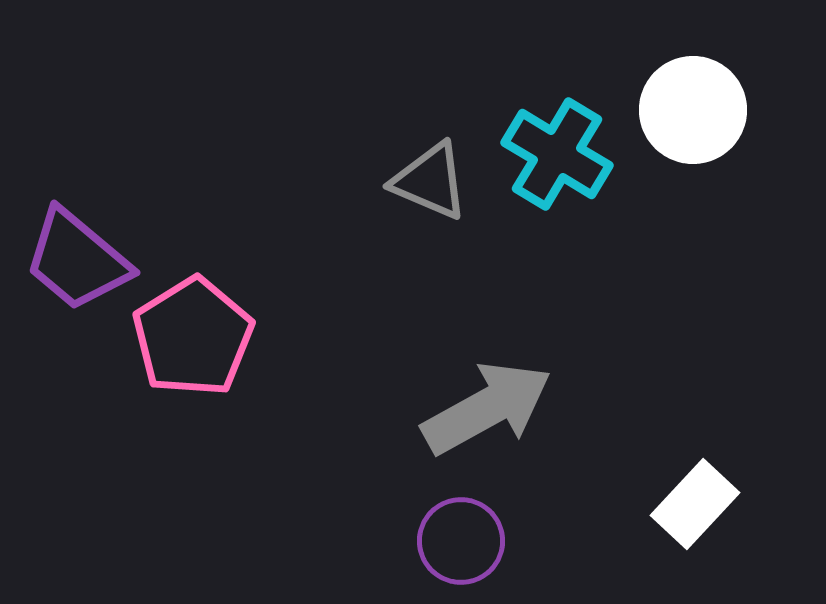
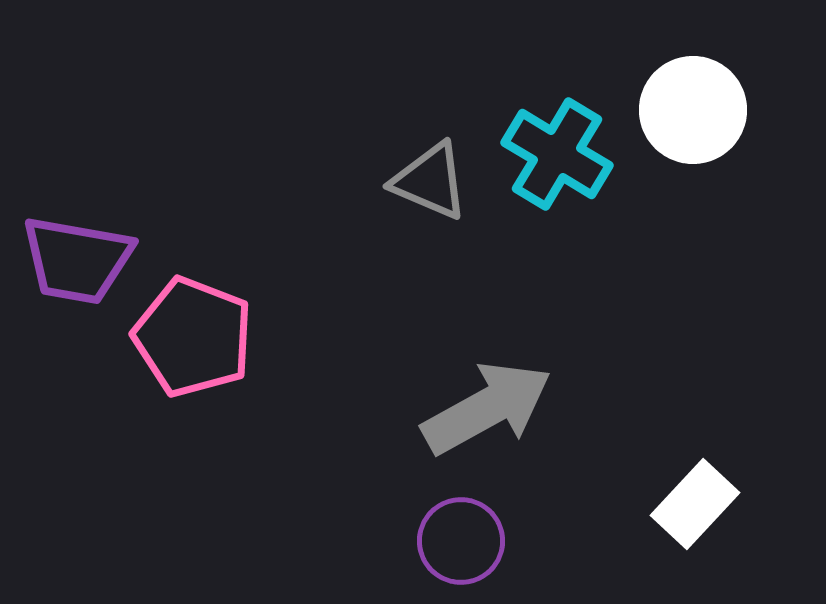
purple trapezoid: rotated 30 degrees counterclockwise
pink pentagon: rotated 19 degrees counterclockwise
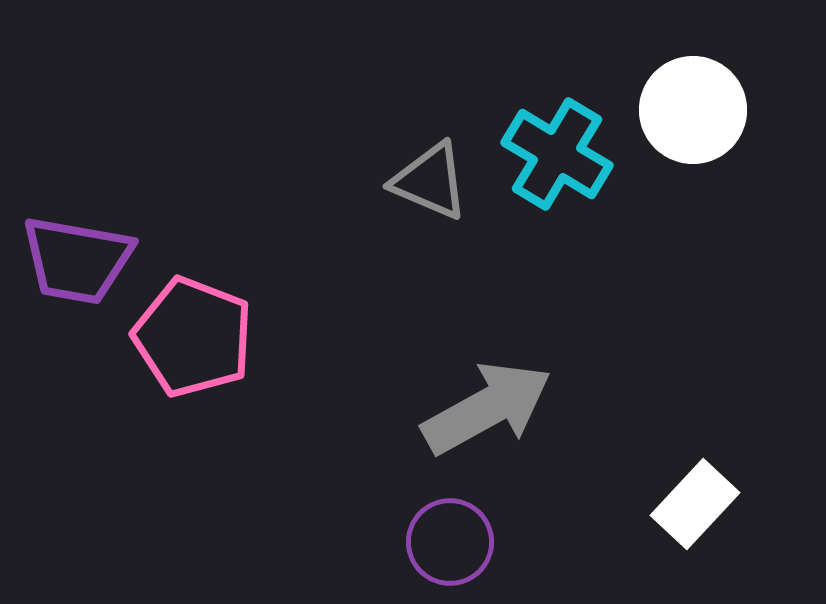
purple circle: moved 11 px left, 1 px down
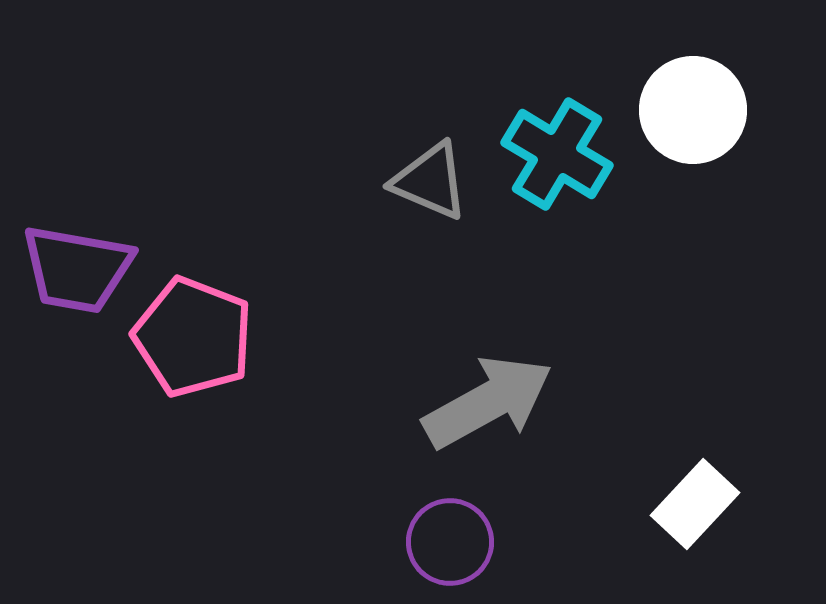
purple trapezoid: moved 9 px down
gray arrow: moved 1 px right, 6 px up
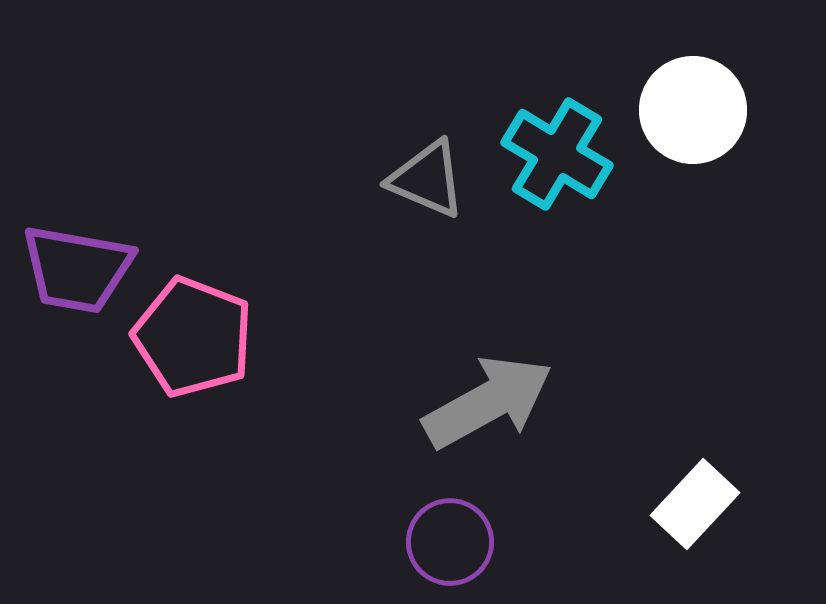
gray triangle: moved 3 px left, 2 px up
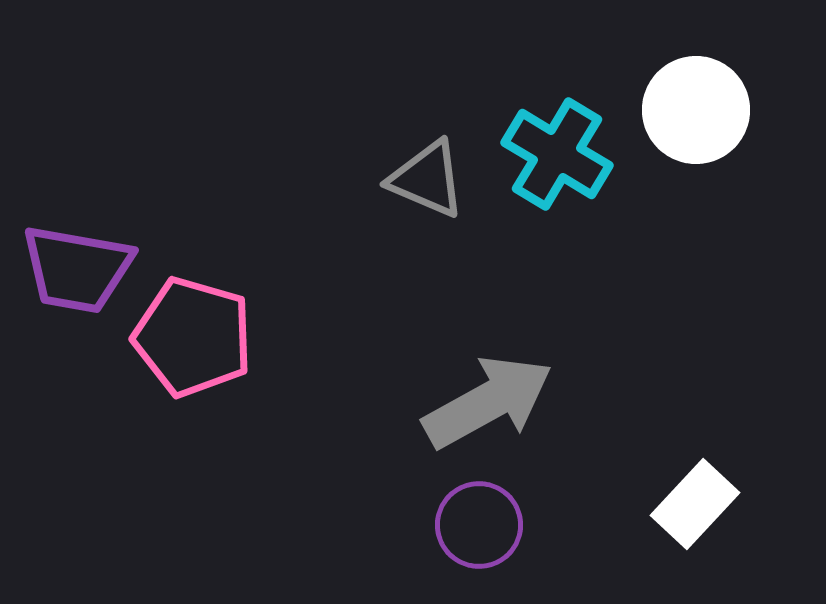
white circle: moved 3 px right
pink pentagon: rotated 5 degrees counterclockwise
purple circle: moved 29 px right, 17 px up
